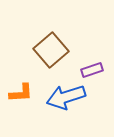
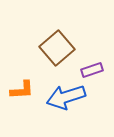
brown square: moved 6 px right, 2 px up
orange L-shape: moved 1 px right, 3 px up
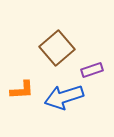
blue arrow: moved 2 px left
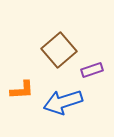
brown square: moved 2 px right, 2 px down
blue arrow: moved 1 px left, 5 px down
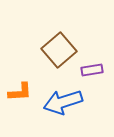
purple rectangle: rotated 10 degrees clockwise
orange L-shape: moved 2 px left, 2 px down
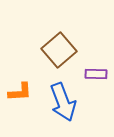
purple rectangle: moved 4 px right, 4 px down; rotated 10 degrees clockwise
blue arrow: rotated 93 degrees counterclockwise
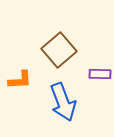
purple rectangle: moved 4 px right
orange L-shape: moved 12 px up
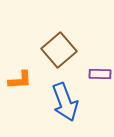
blue arrow: moved 2 px right
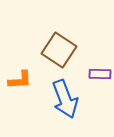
brown square: rotated 16 degrees counterclockwise
blue arrow: moved 3 px up
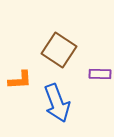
blue arrow: moved 8 px left, 4 px down
